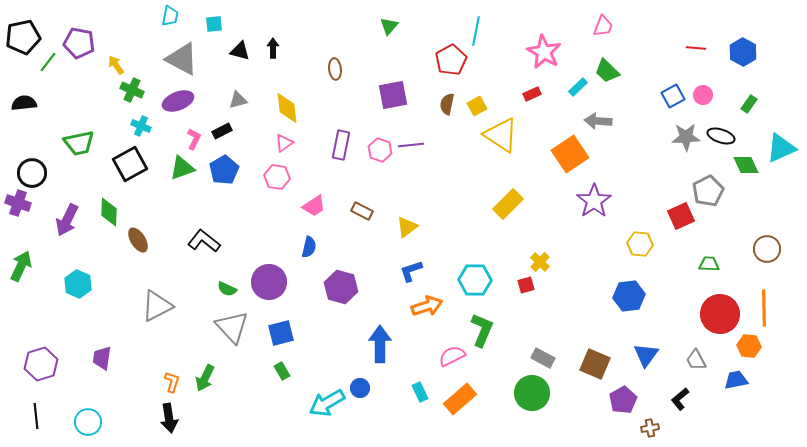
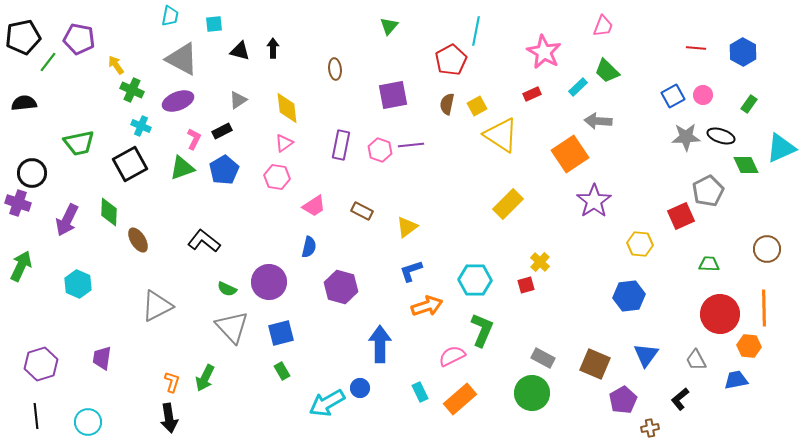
purple pentagon at (79, 43): moved 4 px up
gray triangle at (238, 100): rotated 18 degrees counterclockwise
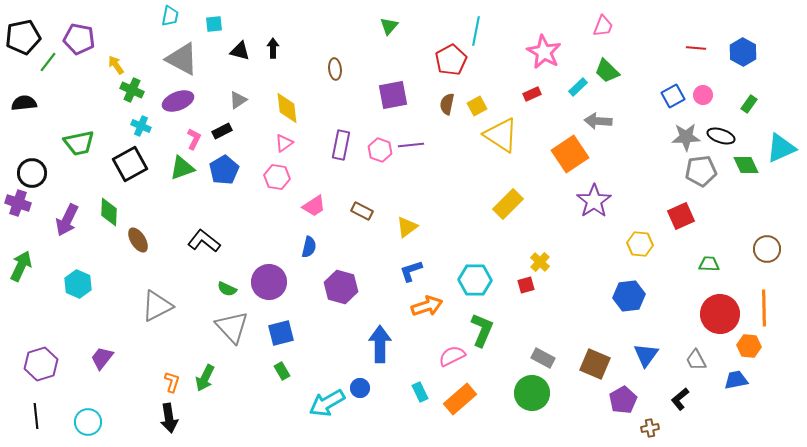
gray pentagon at (708, 191): moved 7 px left, 20 px up; rotated 20 degrees clockwise
purple trapezoid at (102, 358): rotated 30 degrees clockwise
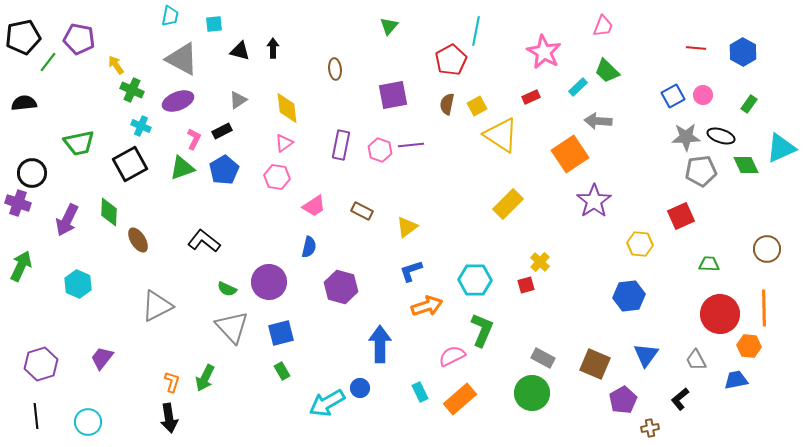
red rectangle at (532, 94): moved 1 px left, 3 px down
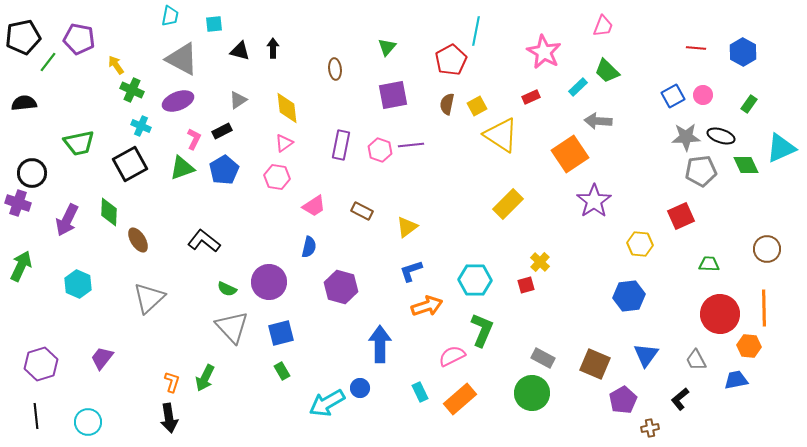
green triangle at (389, 26): moved 2 px left, 21 px down
gray triangle at (157, 306): moved 8 px left, 8 px up; rotated 16 degrees counterclockwise
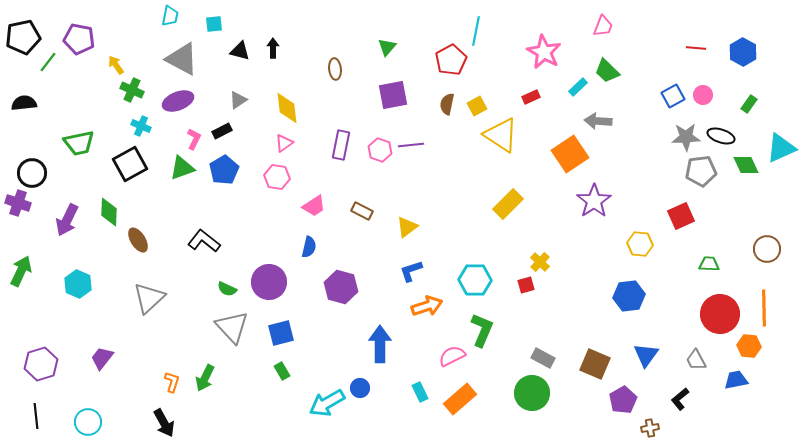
green arrow at (21, 266): moved 5 px down
black arrow at (169, 418): moved 5 px left, 5 px down; rotated 20 degrees counterclockwise
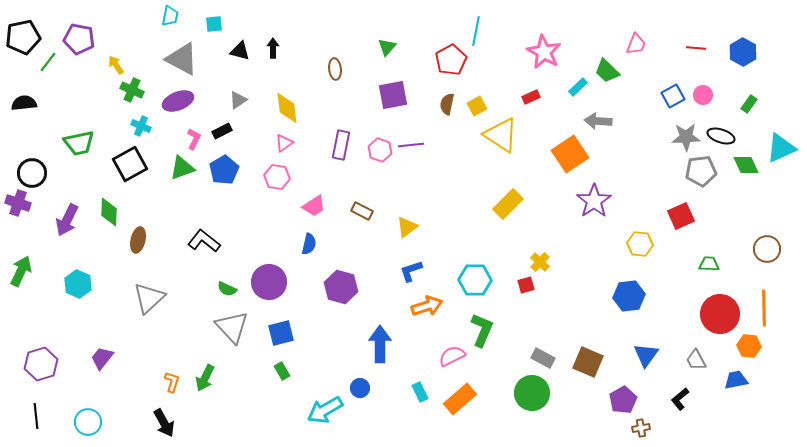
pink trapezoid at (603, 26): moved 33 px right, 18 px down
brown ellipse at (138, 240): rotated 45 degrees clockwise
blue semicircle at (309, 247): moved 3 px up
brown square at (595, 364): moved 7 px left, 2 px up
cyan arrow at (327, 403): moved 2 px left, 7 px down
brown cross at (650, 428): moved 9 px left
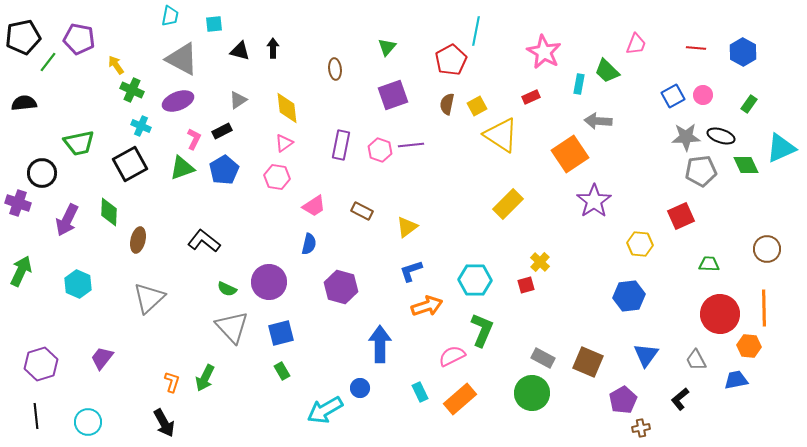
cyan rectangle at (578, 87): moved 1 px right, 3 px up; rotated 36 degrees counterclockwise
purple square at (393, 95): rotated 8 degrees counterclockwise
black circle at (32, 173): moved 10 px right
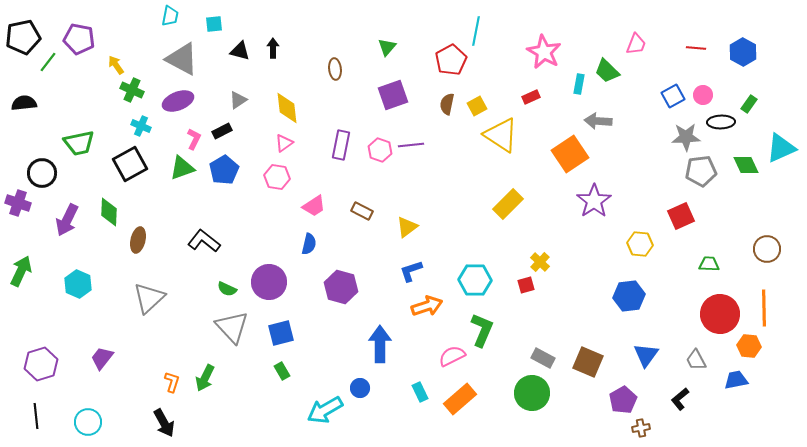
black ellipse at (721, 136): moved 14 px up; rotated 20 degrees counterclockwise
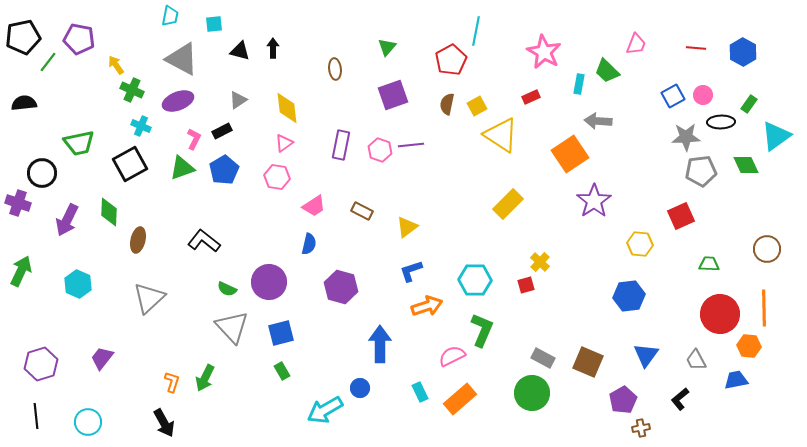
cyan triangle at (781, 148): moved 5 px left, 12 px up; rotated 12 degrees counterclockwise
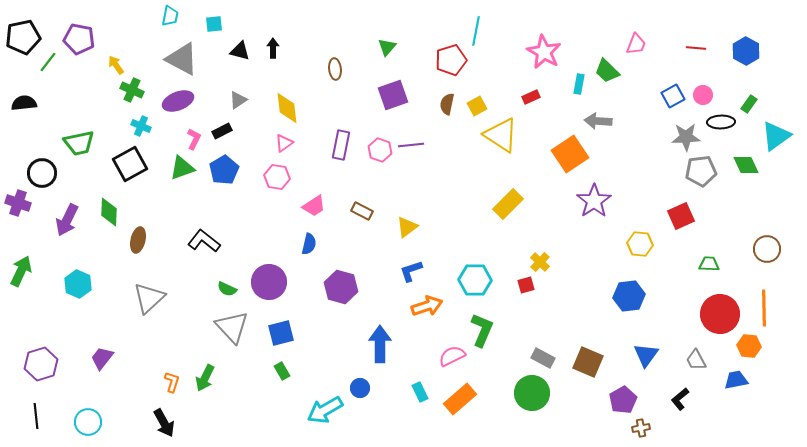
blue hexagon at (743, 52): moved 3 px right, 1 px up
red pentagon at (451, 60): rotated 12 degrees clockwise
